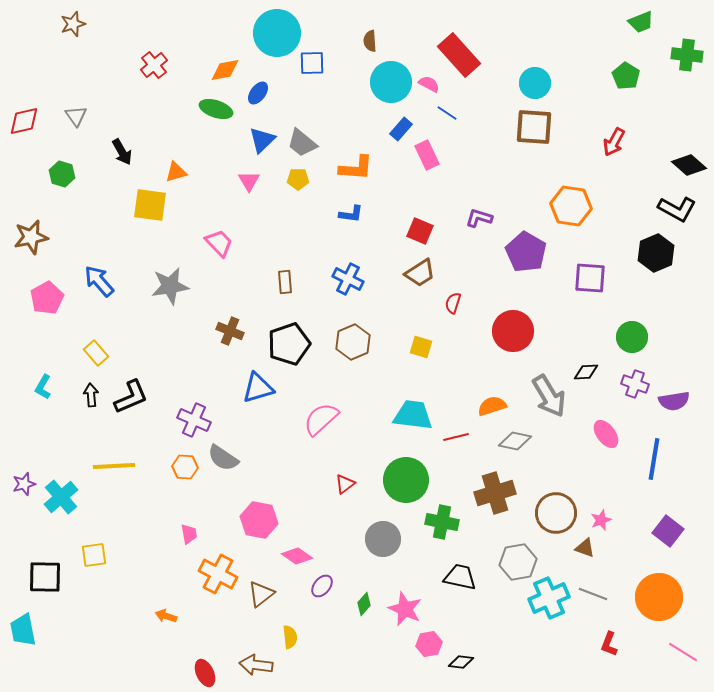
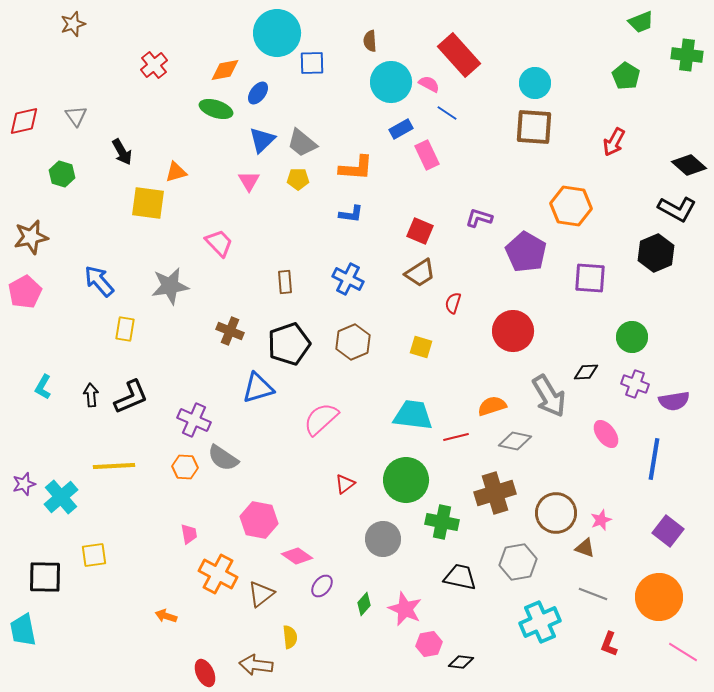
blue rectangle at (401, 129): rotated 20 degrees clockwise
yellow square at (150, 205): moved 2 px left, 2 px up
pink pentagon at (47, 298): moved 22 px left, 6 px up
yellow rectangle at (96, 353): moved 29 px right, 24 px up; rotated 50 degrees clockwise
cyan cross at (549, 598): moved 9 px left, 24 px down
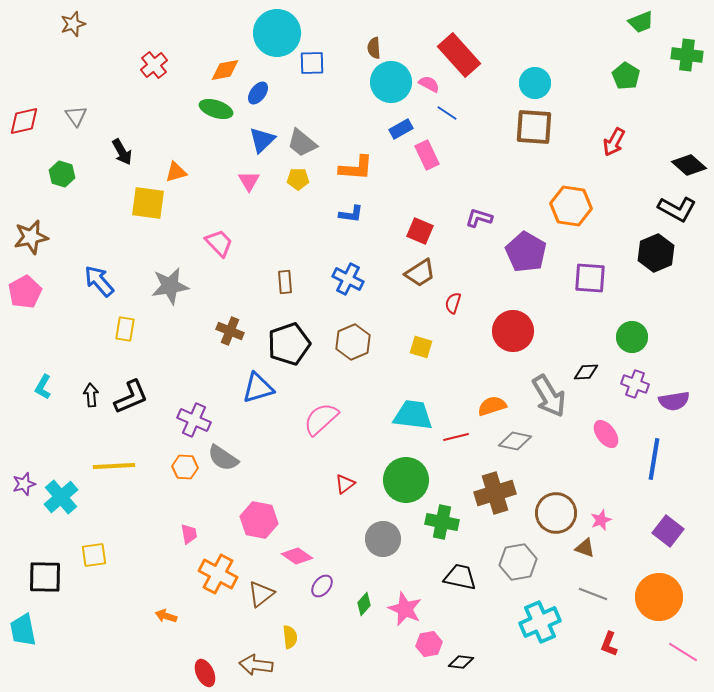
brown semicircle at (370, 41): moved 4 px right, 7 px down
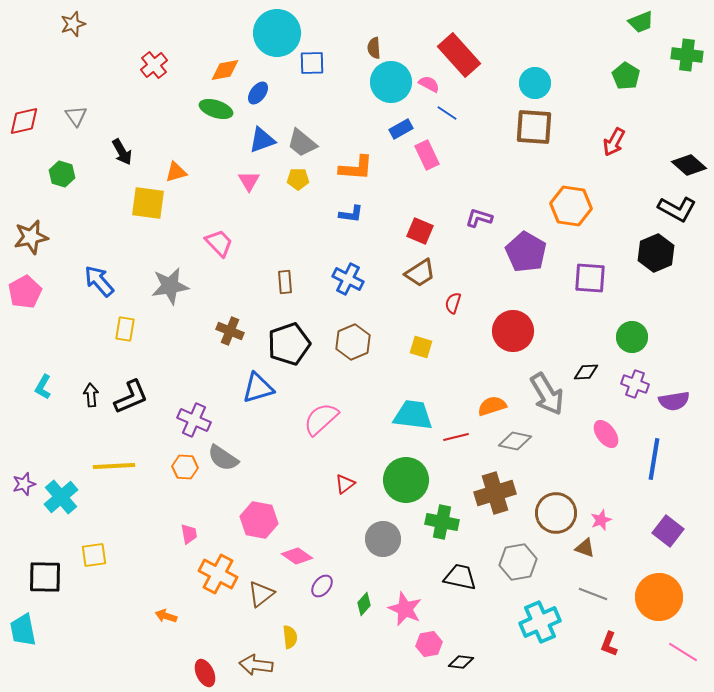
blue triangle at (262, 140): rotated 24 degrees clockwise
gray arrow at (549, 396): moved 2 px left, 2 px up
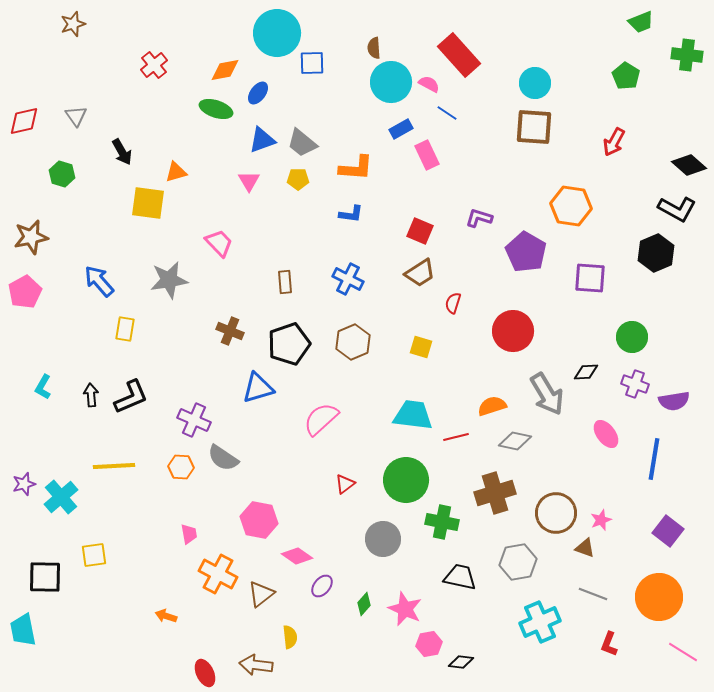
gray star at (170, 286): moved 1 px left, 6 px up
orange hexagon at (185, 467): moved 4 px left
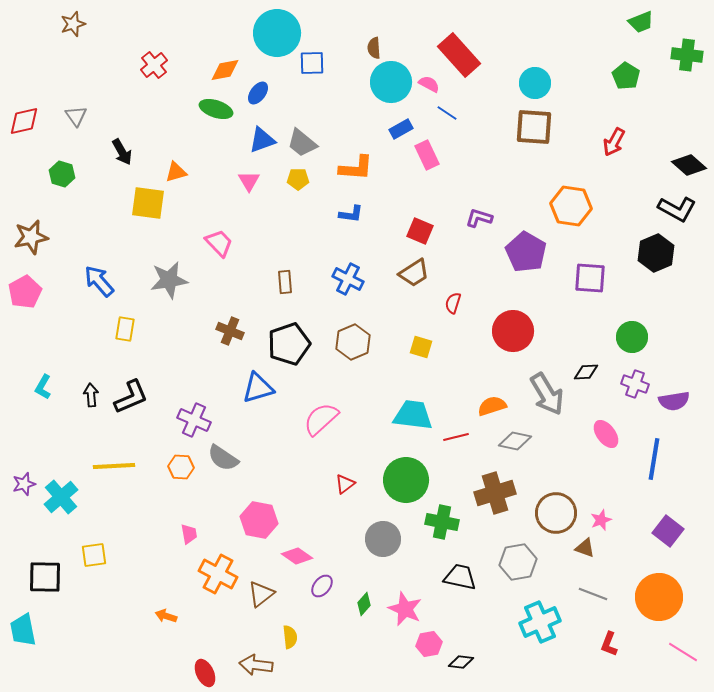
brown trapezoid at (420, 273): moved 6 px left
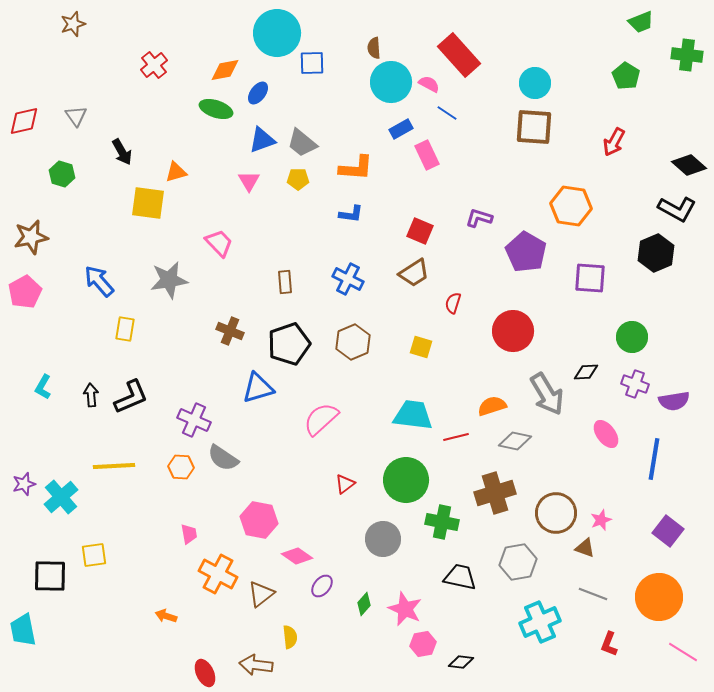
black square at (45, 577): moved 5 px right, 1 px up
pink hexagon at (429, 644): moved 6 px left
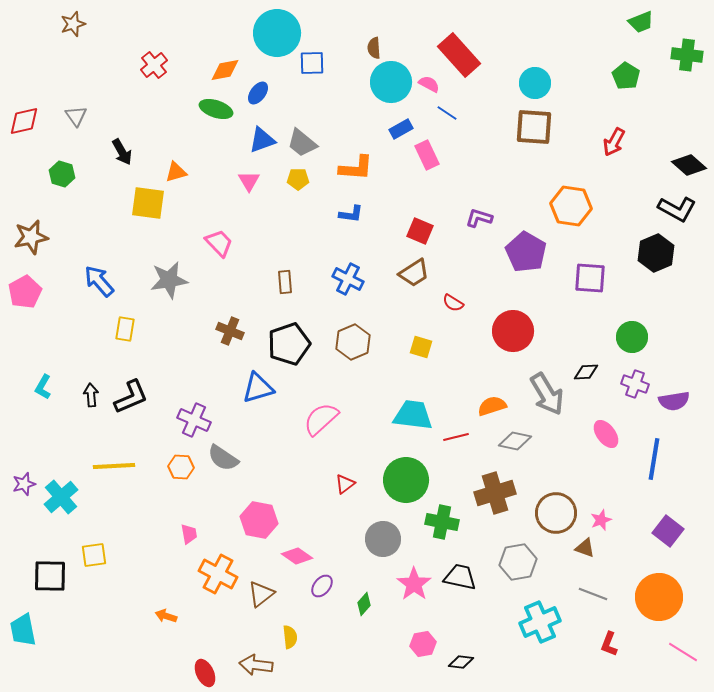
red semicircle at (453, 303): rotated 75 degrees counterclockwise
pink star at (405, 609): moved 9 px right, 25 px up; rotated 12 degrees clockwise
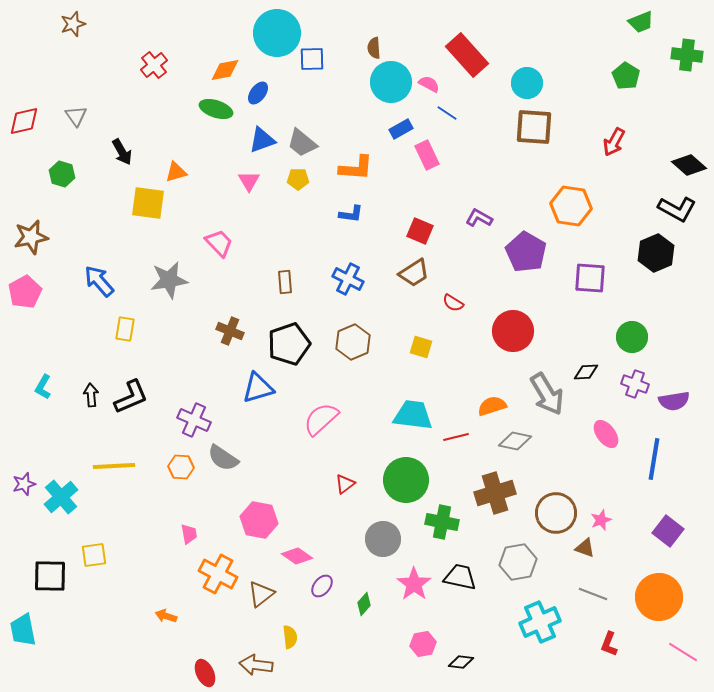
red rectangle at (459, 55): moved 8 px right
blue square at (312, 63): moved 4 px up
cyan circle at (535, 83): moved 8 px left
purple L-shape at (479, 218): rotated 12 degrees clockwise
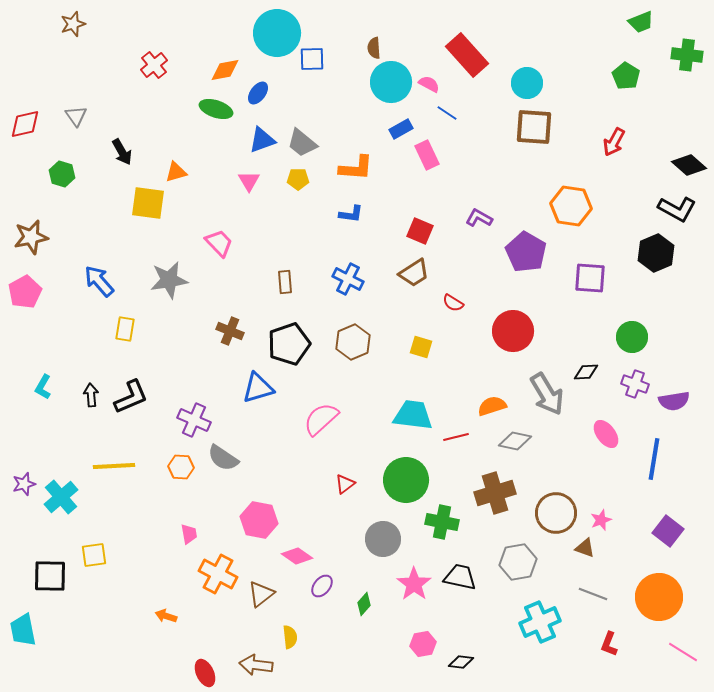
red diamond at (24, 121): moved 1 px right, 3 px down
